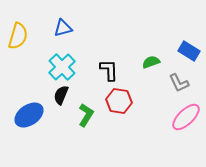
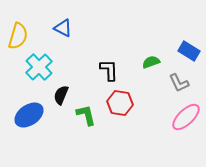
blue triangle: rotated 42 degrees clockwise
cyan cross: moved 23 px left
red hexagon: moved 1 px right, 2 px down
green L-shape: rotated 45 degrees counterclockwise
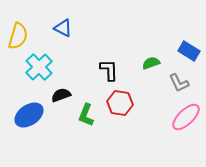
green semicircle: moved 1 px down
black semicircle: rotated 48 degrees clockwise
green L-shape: rotated 145 degrees counterclockwise
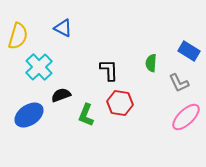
green semicircle: rotated 66 degrees counterclockwise
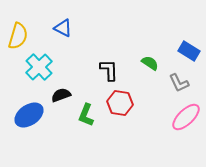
green semicircle: moved 1 px left; rotated 120 degrees clockwise
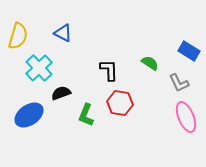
blue triangle: moved 5 px down
cyan cross: moved 1 px down
black semicircle: moved 2 px up
pink ellipse: rotated 68 degrees counterclockwise
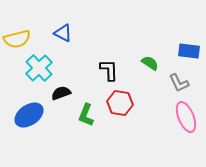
yellow semicircle: moved 1 px left, 3 px down; rotated 60 degrees clockwise
blue rectangle: rotated 25 degrees counterclockwise
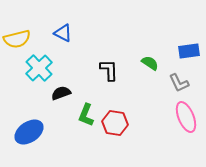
blue rectangle: rotated 15 degrees counterclockwise
red hexagon: moved 5 px left, 20 px down
blue ellipse: moved 17 px down
